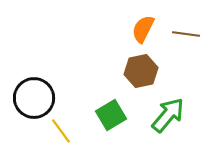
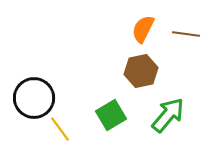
yellow line: moved 1 px left, 2 px up
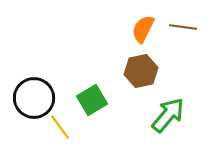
brown line: moved 3 px left, 7 px up
green square: moved 19 px left, 15 px up
yellow line: moved 2 px up
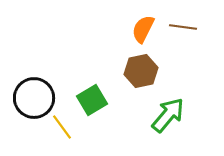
yellow line: moved 2 px right
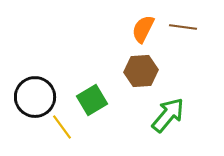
brown hexagon: rotated 8 degrees clockwise
black circle: moved 1 px right, 1 px up
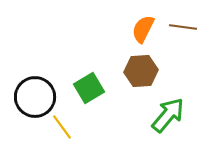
green square: moved 3 px left, 12 px up
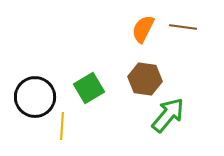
brown hexagon: moved 4 px right, 8 px down; rotated 12 degrees clockwise
yellow line: moved 1 px up; rotated 40 degrees clockwise
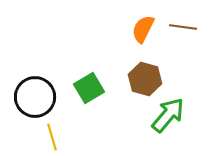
brown hexagon: rotated 8 degrees clockwise
yellow line: moved 10 px left, 11 px down; rotated 20 degrees counterclockwise
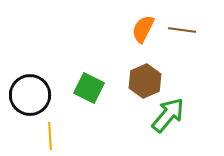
brown line: moved 1 px left, 3 px down
brown hexagon: moved 2 px down; rotated 20 degrees clockwise
green square: rotated 32 degrees counterclockwise
black circle: moved 5 px left, 2 px up
yellow line: moved 2 px left, 1 px up; rotated 12 degrees clockwise
